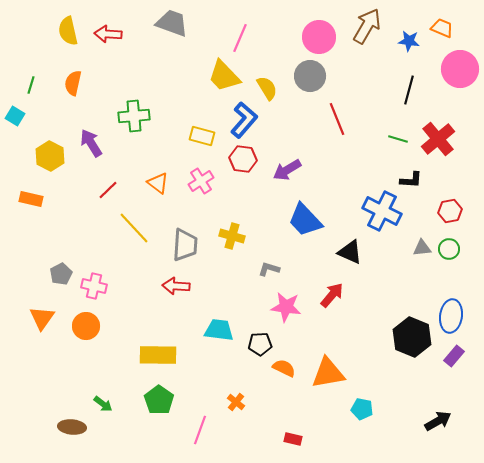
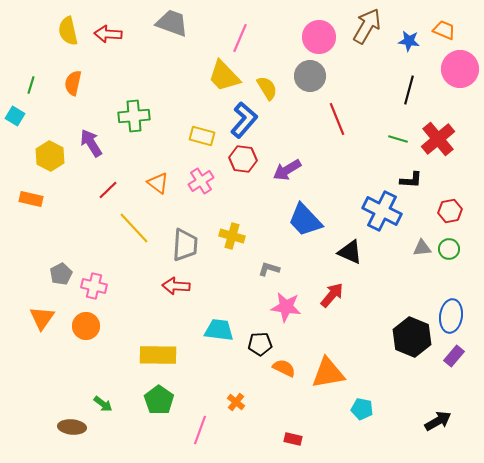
orange trapezoid at (442, 28): moved 2 px right, 2 px down
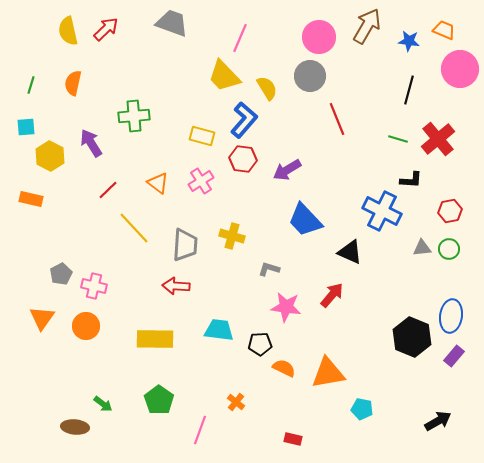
red arrow at (108, 34): moved 2 px left, 5 px up; rotated 132 degrees clockwise
cyan square at (15, 116): moved 11 px right, 11 px down; rotated 36 degrees counterclockwise
yellow rectangle at (158, 355): moved 3 px left, 16 px up
brown ellipse at (72, 427): moved 3 px right
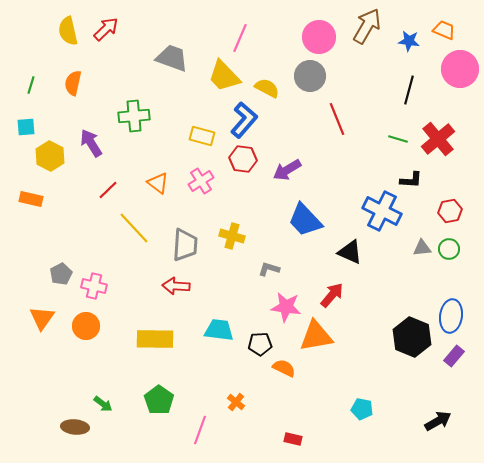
gray trapezoid at (172, 23): moved 35 px down
yellow semicircle at (267, 88): rotated 30 degrees counterclockwise
orange triangle at (328, 373): moved 12 px left, 37 px up
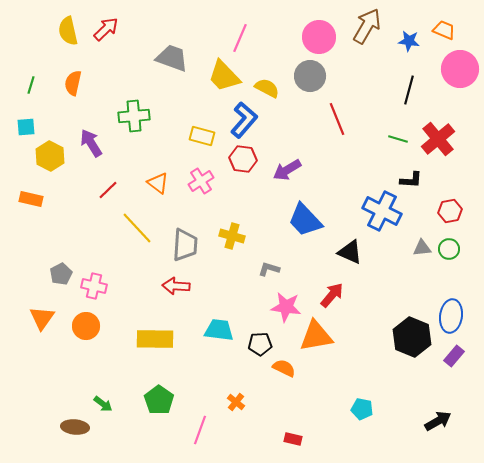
yellow line at (134, 228): moved 3 px right
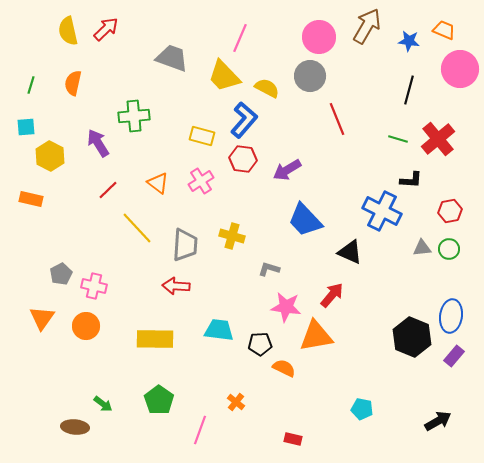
purple arrow at (91, 143): moved 7 px right
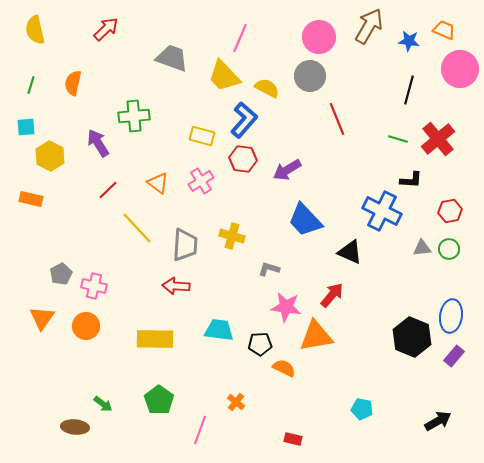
brown arrow at (367, 26): moved 2 px right
yellow semicircle at (68, 31): moved 33 px left, 1 px up
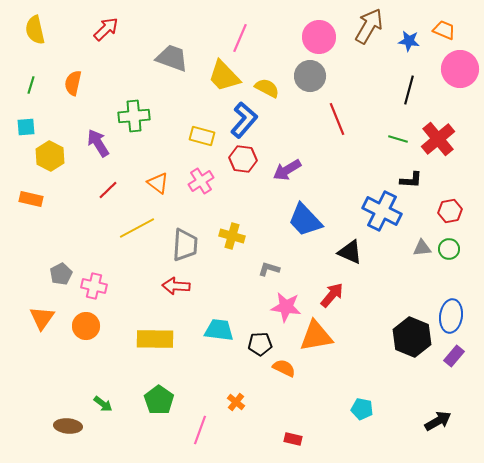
yellow line at (137, 228): rotated 75 degrees counterclockwise
brown ellipse at (75, 427): moved 7 px left, 1 px up
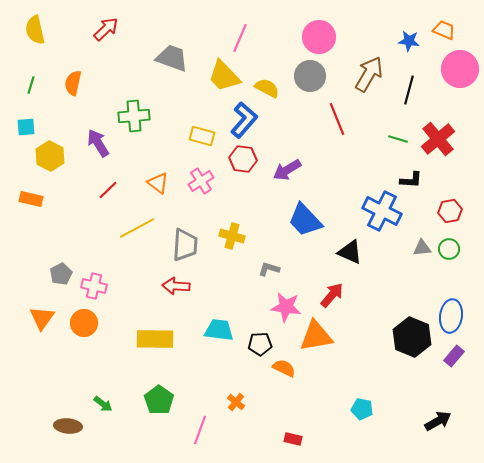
brown arrow at (369, 26): moved 48 px down
orange circle at (86, 326): moved 2 px left, 3 px up
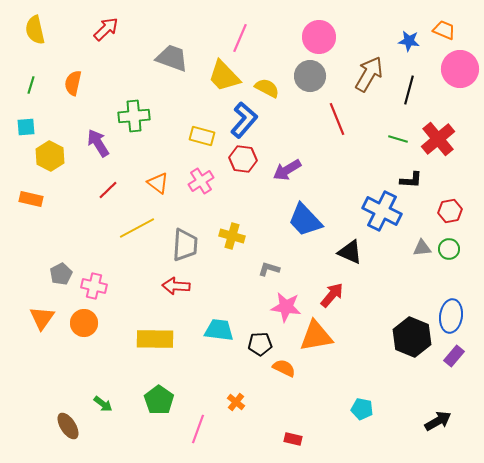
brown ellipse at (68, 426): rotated 52 degrees clockwise
pink line at (200, 430): moved 2 px left, 1 px up
